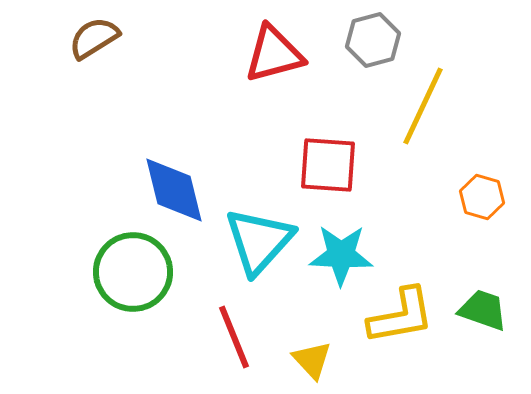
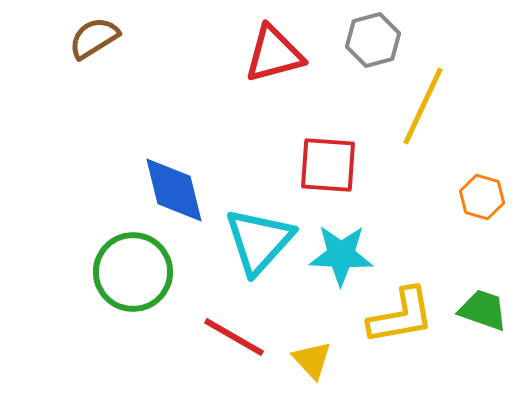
red line: rotated 38 degrees counterclockwise
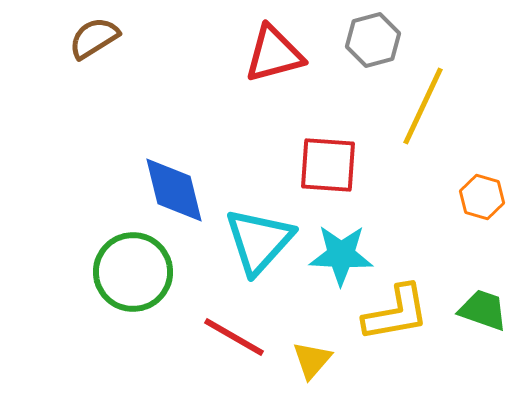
yellow L-shape: moved 5 px left, 3 px up
yellow triangle: rotated 24 degrees clockwise
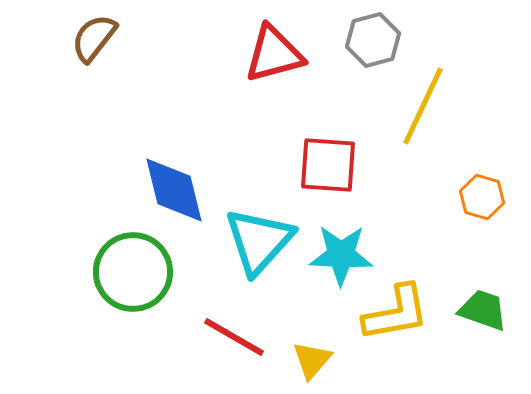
brown semicircle: rotated 20 degrees counterclockwise
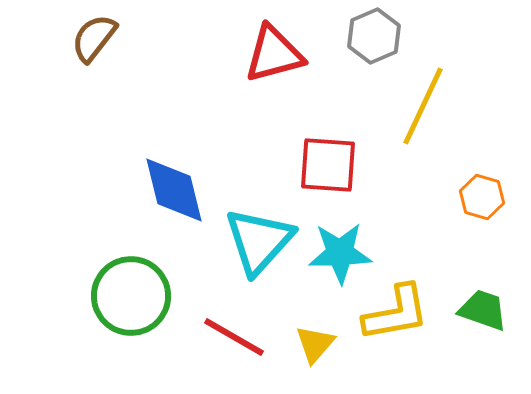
gray hexagon: moved 1 px right, 4 px up; rotated 8 degrees counterclockwise
cyan star: moved 1 px left, 2 px up; rotated 4 degrees counterclockwise
green circle: moved 2 px left, 24 px down
yellow triangle: moved 3 px right, 16 px up
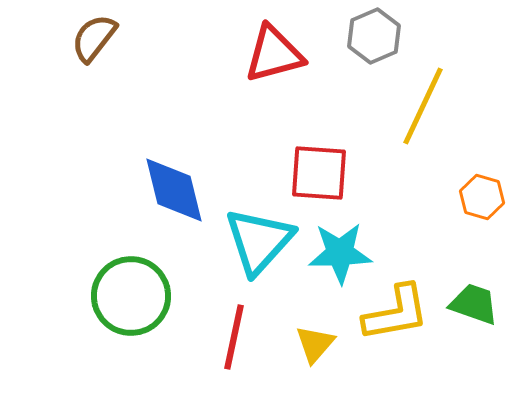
red square: moved 9 px left, 8 px down
green trapezoid: moved 9 px left, 6 px up
red line: rotated 72 degrees clockwise
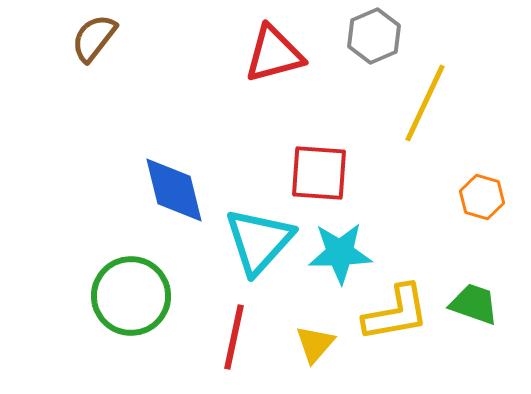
yellow line: moved 2 px right, 3 px up
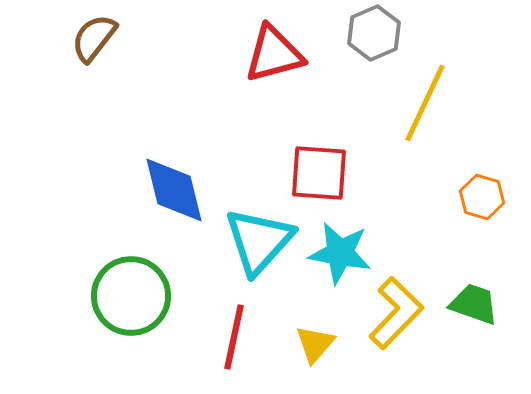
gray hexagon: moved 3 px up
cyan star: rotated 12 degrees clockwise
yellow L-shape: rotated 36 degrees counterclockwise
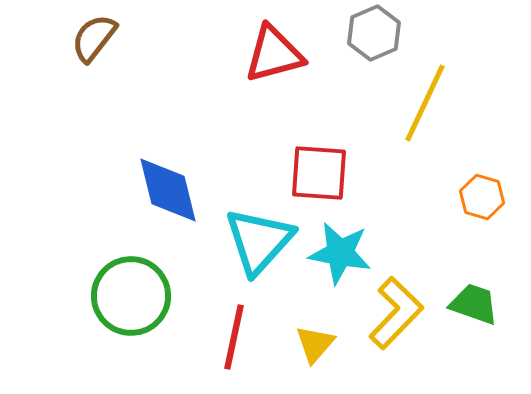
blue diamond: moved 6 px left
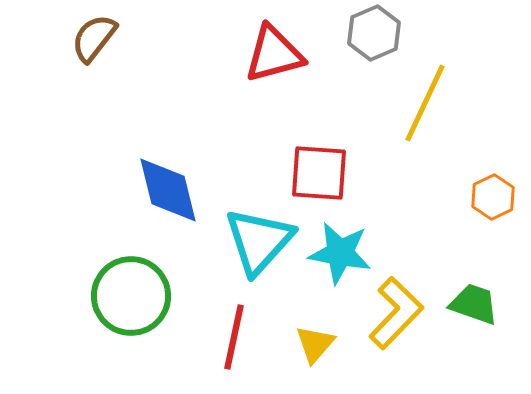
orange hexagon: moved 11 px right; rotated 18 degrees clockwise
